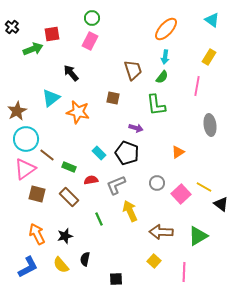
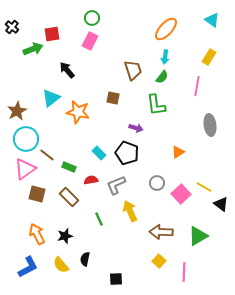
black arrow at (71, 73): moved 4 px left, 3 px up
yellow square at (154, 261): moved 5 px right
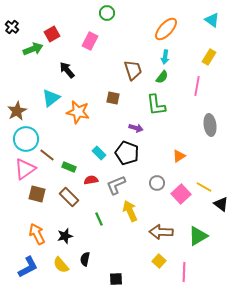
green circle at (92, 18): moved 15 px right, 5 px up
red square at (52, 34): rotated 21 degrees counterclockwise
orange triangle at (178, 152): moved 1 px right, 4 px down
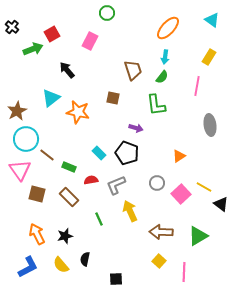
orange ellipse at (166, 29): moved 2 px right, 1 px up
pink triangle at (25, 169): moved 5 px left, 1 px down; rotated 30 degrees counterclockwise
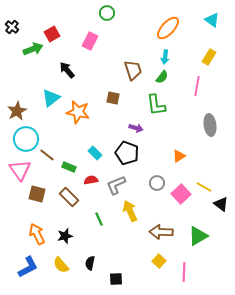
cyan rectangle at (99, 153): moved 4 px left
black semicircle at (85, 259): moved 5 px right, 4 px down
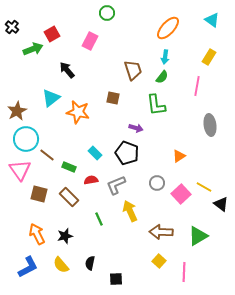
brown square at (37, 194): moved 2 px right
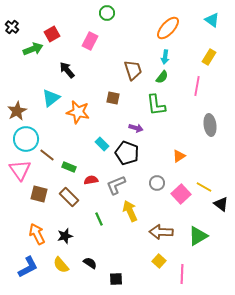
cyan rectangle at (95, 153): moved 7 px right, 9 px up
black semicircle at (90, 263): rotated 112 degrees clockwise
pink line at (184, 272): moved 2 px left, 2 px down
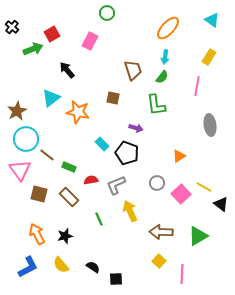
black semicircle at (90, 263): moved 3 px right, 4 px down
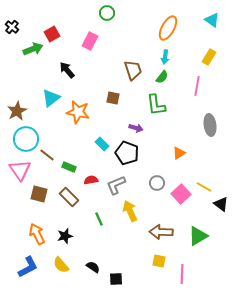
orange ellipse at (168, 28): rotated 15 degrees counterclockwise
orange triangle at (179, 156): moved 3 px up
yellow square at (159, 261): rotated 32 degrees counterclockwise
